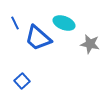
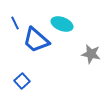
cyan ellipse: moved 2 px left, 1 px down
blue trapezoid: moved 2 px left, 2 px down
gray star: moved 1 px right, 10 px down
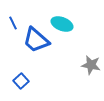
blue line: moved 2 px left
gray star: moved 11 px down
blue square: moved 1 px left
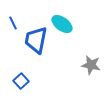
cyan ellipse: rotated 15 degrees clockwise
blue trapezoid: rotated 60 degrees clockwise
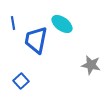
blue line: rotated 16 degrees clockwise
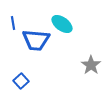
blue trapezoid: rotated 96 degrees counterclockwise
gray star: rotated 24 degrees clockwise
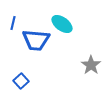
blue line: rotated 24 degrees clockwise
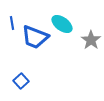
blue line: moved 1 px left; rotated 24 degrees counterclockwise
blue trapezoid: moved 1 px left, 3 px up; rotated 16 degrees clockwise
gray star: moved 25 px up
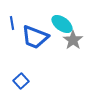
gray star: moved 18 px left
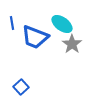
gray star: moved 1 px left, 4 px down
blue square: moved 6 px down
